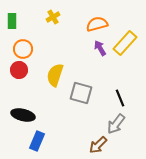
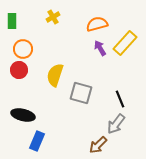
black line: moved 1 px down
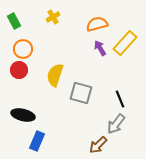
green rectangle: moved 2 px right; rotated 28 degrees counterclockwise
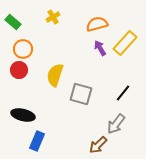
green rectangle: moved 1 px left, 1 px down; rotated 21 degrees counterclockwise
gray square: moved 1 px down
black line: moved 3 px right, 6 px up; rotated 60 degrees clockwise
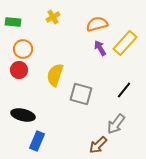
green rectangle: rotated 35 degrees counterclockwise
black line: moved 1 px right, 3 px up
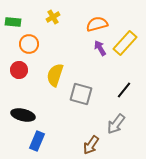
orange circle: moved 6 px right, 5 px up
brown arrow: moved 7 px left; rotated 12 degrees counterclockwise
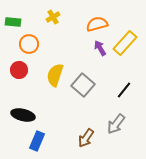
gray square: moved 2 px right, 9 px up; rotated 25 degrees clockwise
brown arrow: moved 5 px left, 7 px up
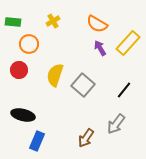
yellow cross: moved 4 px down
orange semicircle: rotated 135 degrees counterclockwise
yellow rectangle: moved 3 px right
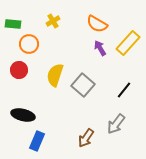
green rectangle: moved 2 px down
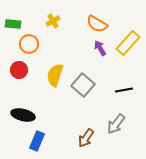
black line: rotated 42 degrees clockwise
